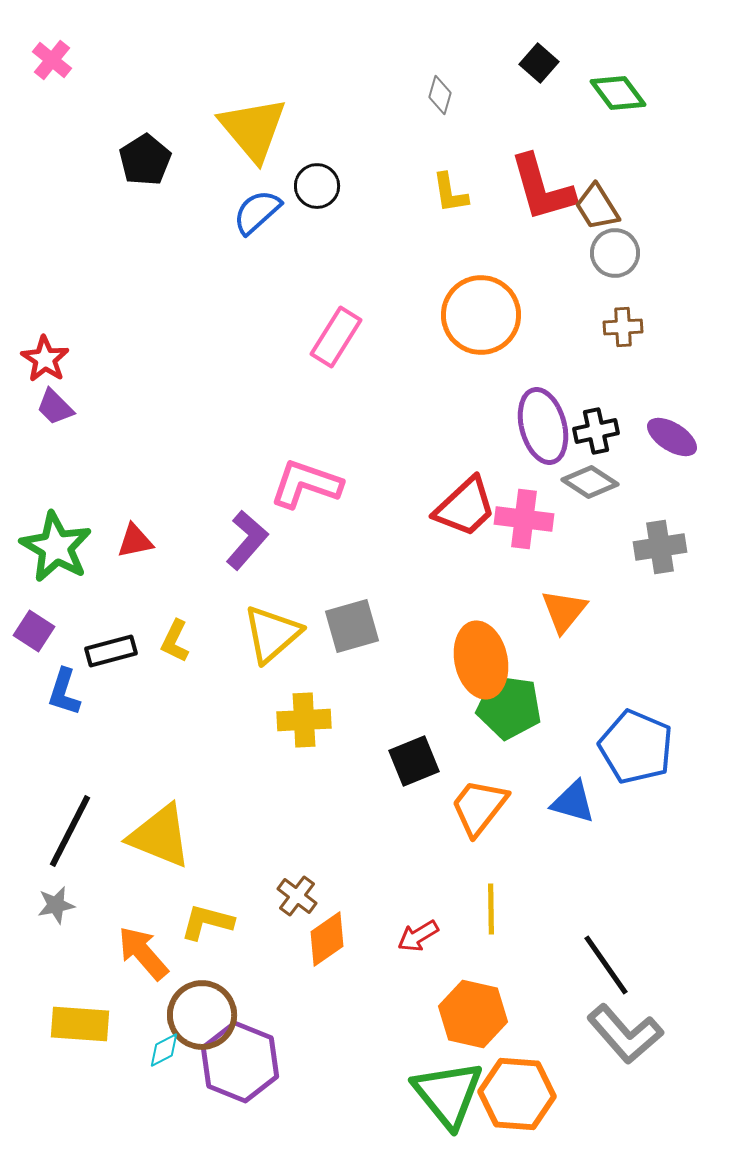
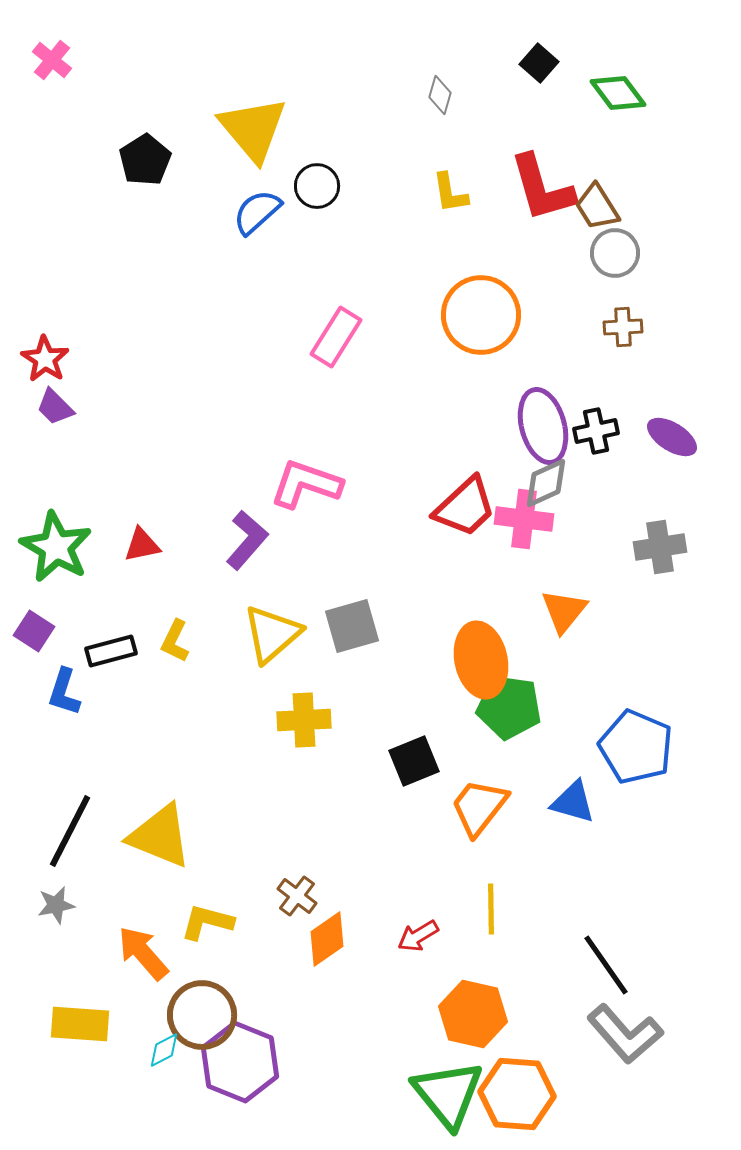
gray diamond at (590, 482): moved 44 px left, 1 px down; rotated 58 degrees counterclockwise
red triangle at (135, 541): moved 7 px right, 4 px down
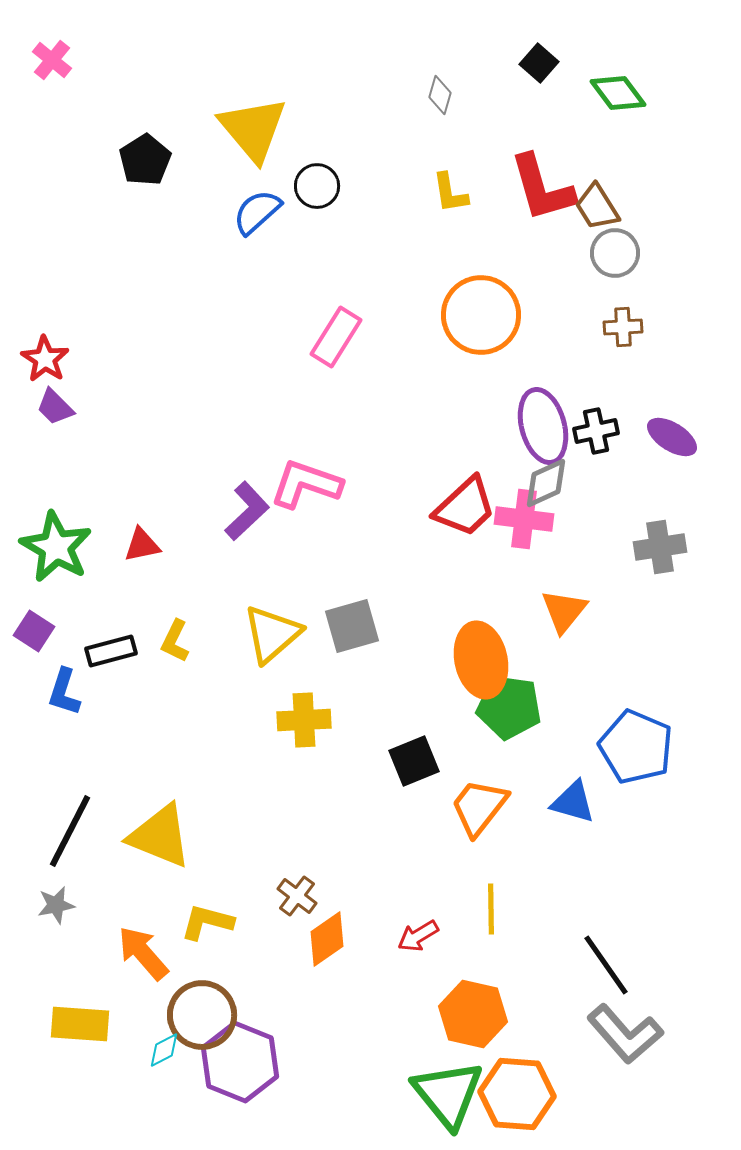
purple L-shape at (247, 540): moved 29 px up; rotated 6 degrees clockwise
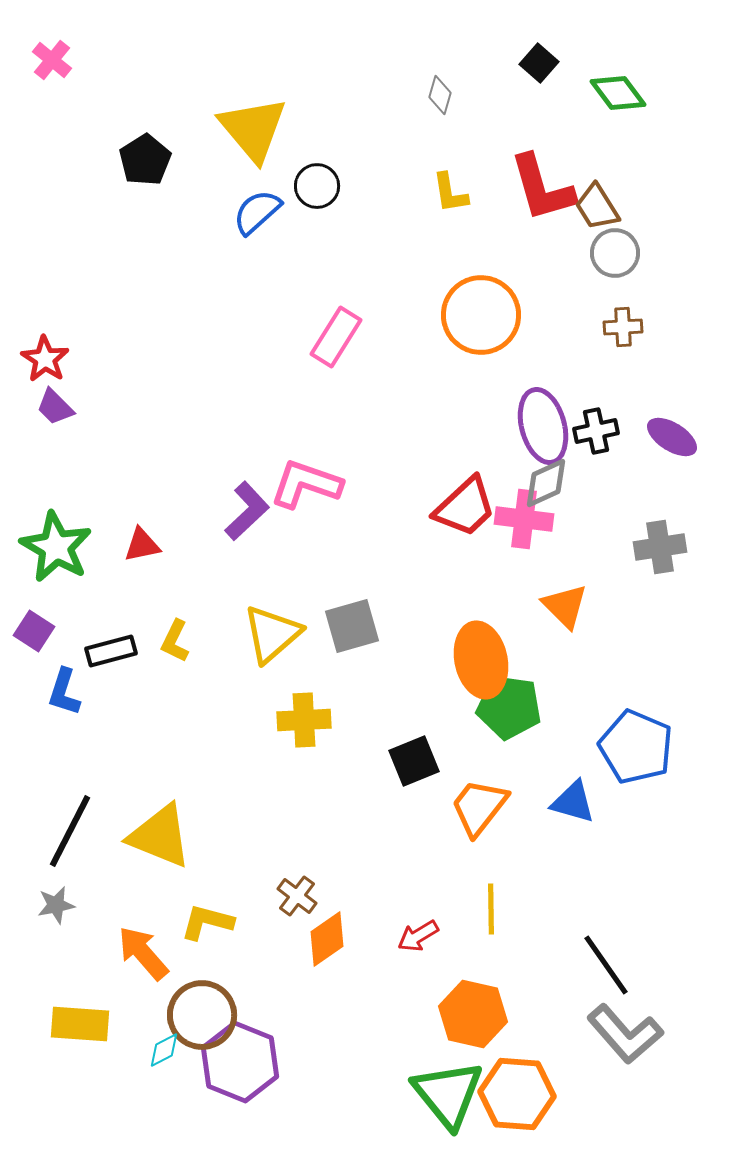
orange triangle at (564, 611): moved 1 px right, 5 px up; rotated 24 degrees counterclockwise
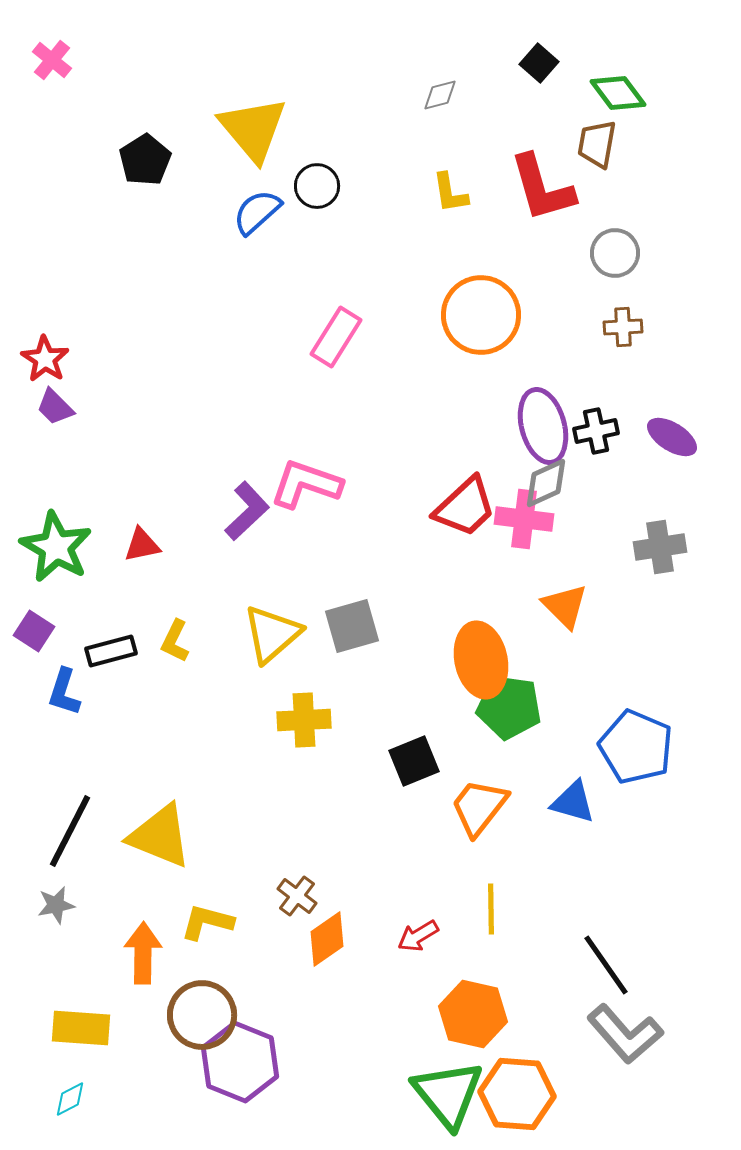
gray diamond at (440, 95): rotated 60 degrees clockwise
brown trapezoid at (597, 207): moved 63 px up; rotated 42 degrees clockwise
orange arrow at (143, 953): rotated 42 degrees clockwise
yellow rectangle at (80, 1024): moved 1 px right, 4 px down
cyan diamond at (164, 1050): moved 94 px left, 49 px down
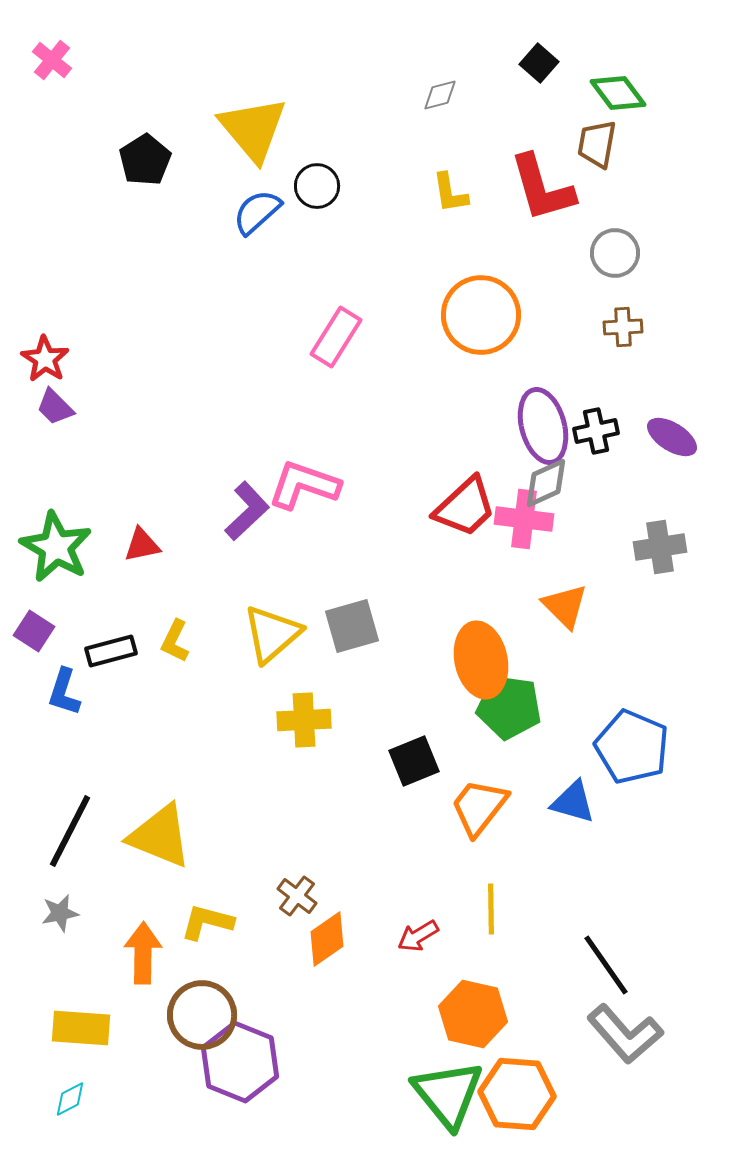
pink L-shape at (306, 484): moved 2 px left, 1 px down
blue pentagon at (636, 747): moved 4 px left
gray star at (56, 905): moved 4 px right, 8 px down
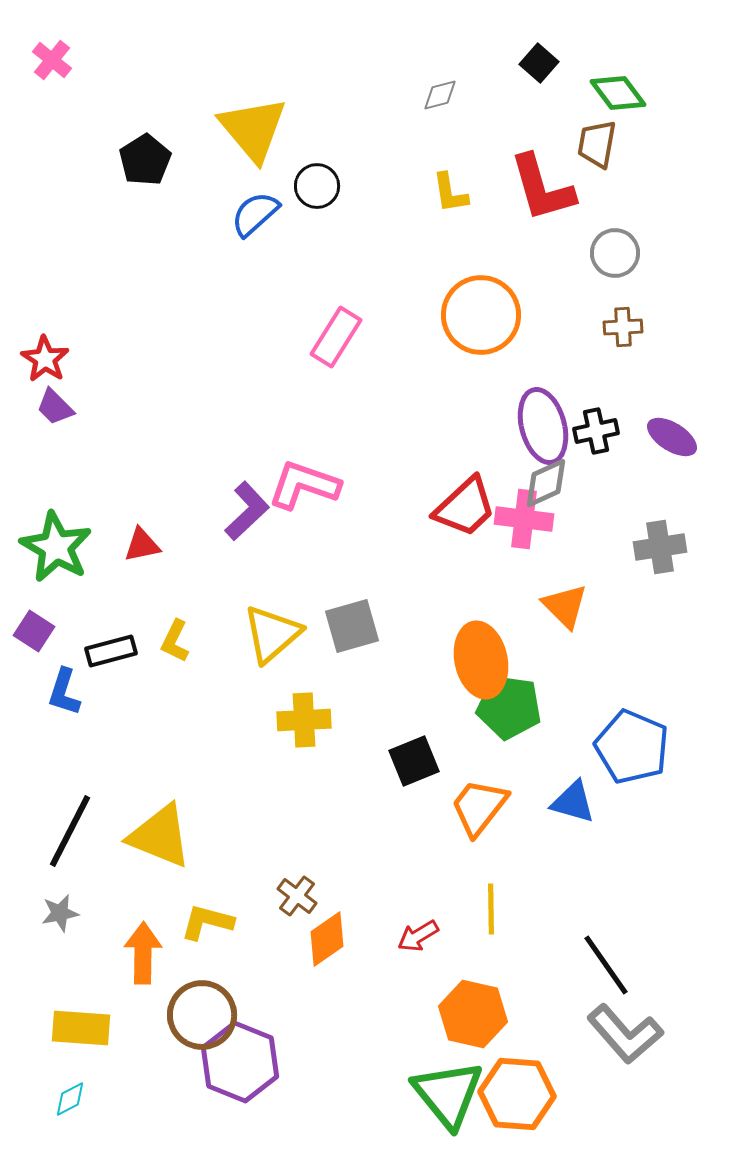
blue semicircle at (257, 212): moved 2 px left, 2 px down
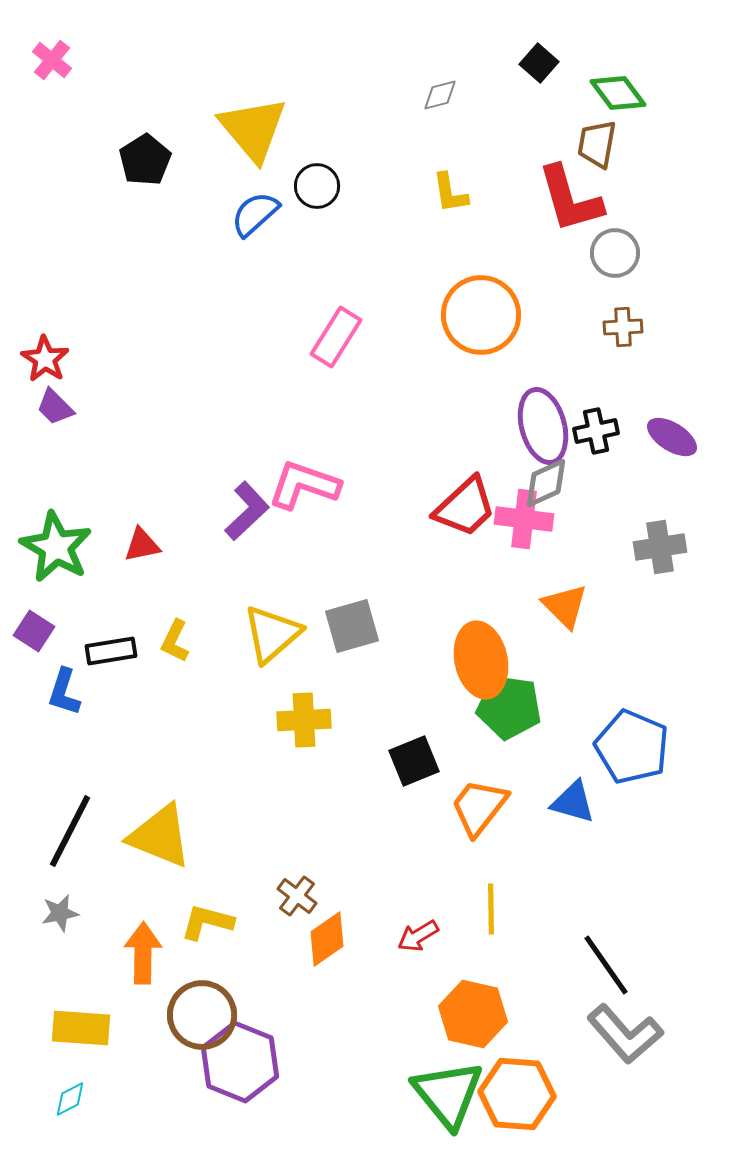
red L-shape at (542, 188): moved 28 px right, 11 px down
black rectangle at (111, 651): rotated 6 degrees clockwise
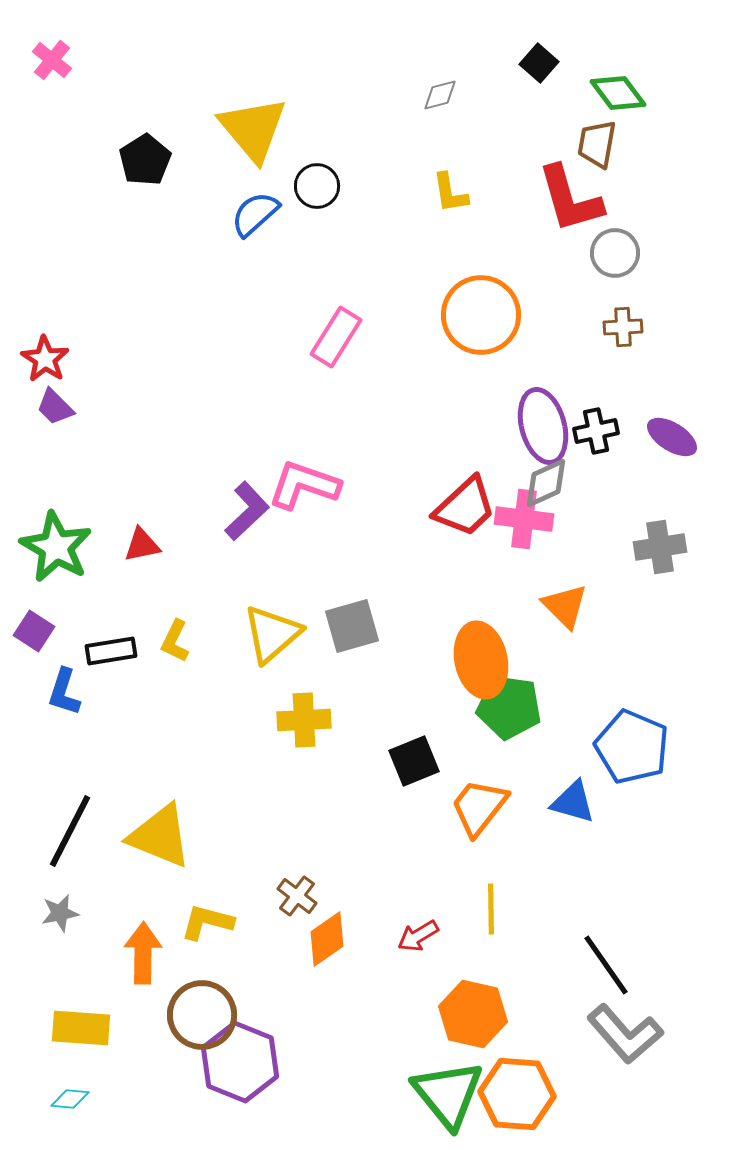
cyan diamond at (70, 1099): rotated 33 degrees clockwise
